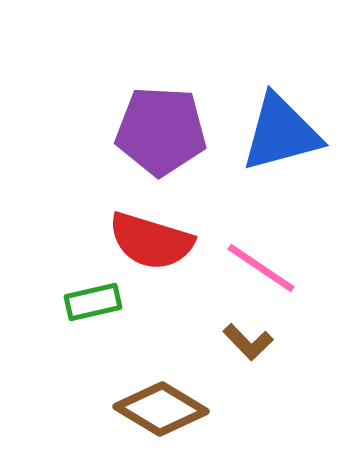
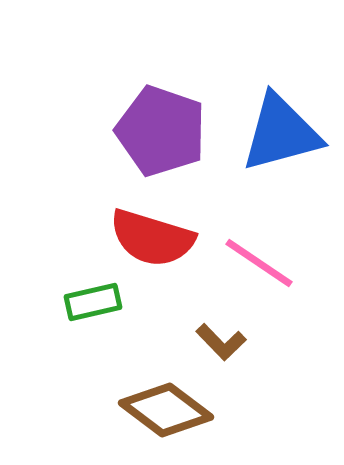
purple pentagon: rotated 16 degrees clockwise
red semicircle: moved 1 px right, 3 px up
pink line: moved 2 px left, 5 px up
brown L-shape: moved 27 px left
brown diamond: moved 5 px right, 1 px down; rotated 6 degrees clockwise
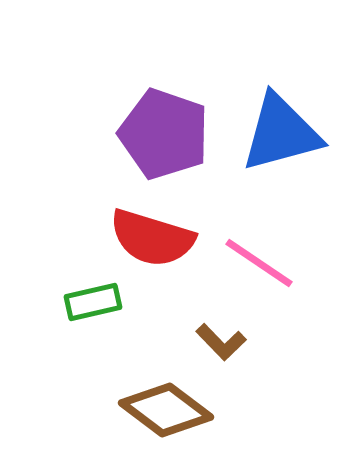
purple pentagon: moved 3 px right, 3 px down
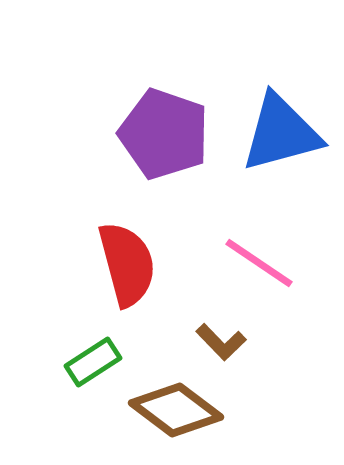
red semicircle: moved 25 px left, 26 px down; rotated 122 degrees counterclockwise
green rectangle: moved 60 px down; rotated 20 degrees counterclockwise
brown diamond: moved 10 px right
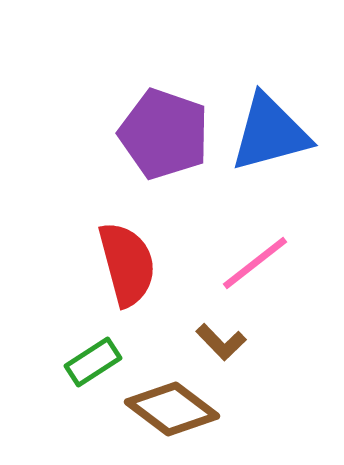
blue triangle: moved 11 px left
pink line: moved 4 px left; rotated 72 degrees counterclockwise
brown diamond: moved 4 px left, 1 px up
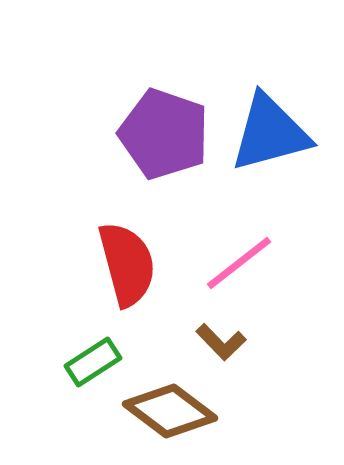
pink line: moved 16 px left
brown diamond: moved 2 px left, 2 px down
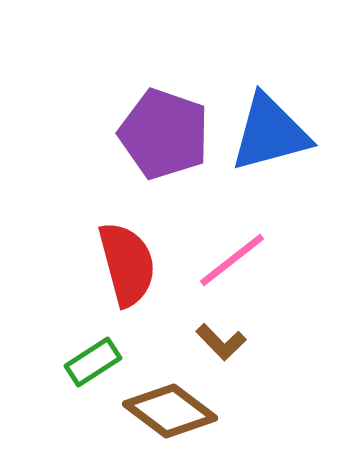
pink line: moved 7 px left, 3 px up
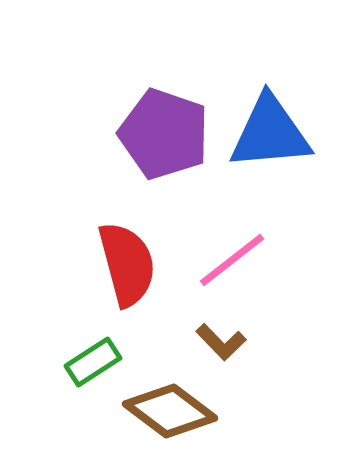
blue triangle: rotated 10 degrees clockwise
